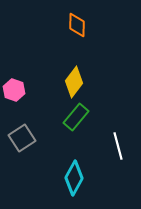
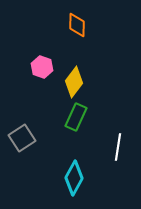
pink hexagon: moved 28 px right, 23 px up
green rectangle: rotated 16 degrees counterclockwise
white line: moved 1 px down; rotated 24 degrees clockwise
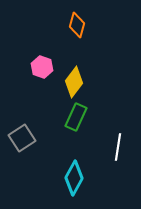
orange diamond: rotated 15 degrees clockwise
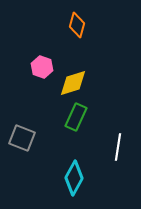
yellow diamond: moved 1 px left, 1 px down; rotated 36 degrees clockwise
gray square: rotated 36 degrees counterclockwise
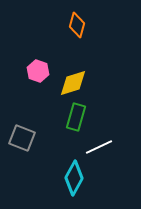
pink hexagon: moved 4 px left, 4 px down
green rectangle: rotated 8 degrees counterclockwise
white line: moved 19 px left; rotated 56 degrees clockwise
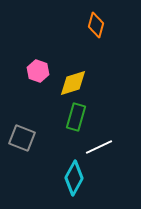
orange diamond: moved 19 px right
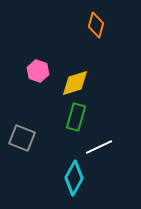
yellow diamond: moved 2 px right
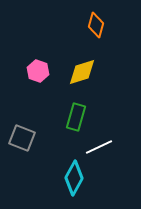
yellow diamond: moved 7 px right, 11 px up
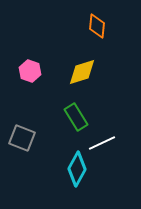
orange diamond: moved 1 px right, 1 px down; rotated 10 degrees counterclockwise
pink hexagon: moved 8 px left
green rectangle: rotated 48 degrees counterclockwise
white line: moved 3 px right, 4 px up
cyan diamond: moved 3 px right, 9 px up
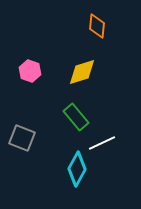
green rectangle: rotated 8 degrees counterclockwise
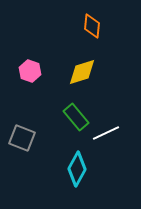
orange diamond: moved 5 px left
white line: moved 4 px right, 10 px up
